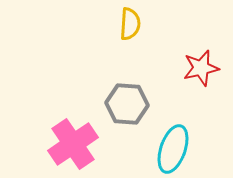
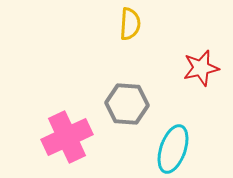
pink cross: moved 6 px left, 7 px up; rotated 9 degrees clockwise
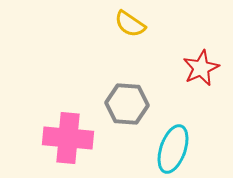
yellow semicircle: rotated 120 degrees clockwise
red star: rotated 12 degrees counterclockwise
pink cross: moved 1 px right, 1 px down; rotated 30 degrees clockwise
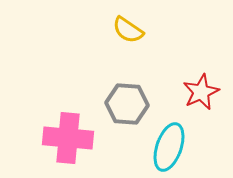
yellow semicircle: moved 2 px left, 6 px down
red star: moved 24 px down
cyan ellipse: moved 4 px left, 2 px up
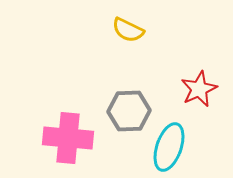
yellow semicircle: rotated 8 degrees counterclockwise
red star: moved 2 px left, 3 px up
gray hexagon: moved 2 px right, 7 px down; rotated 6 degrees counterclockwise
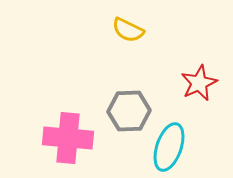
red star: moved 6 px up
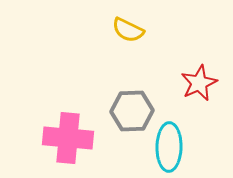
gray hexagon: moved 3 px right
cyan ellipse: rotated 18 degrees counterclockwise
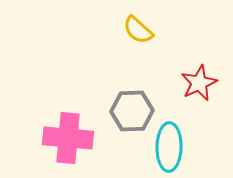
yellow semicircle: moved 10 px right; rotated 16 degrees clockwise
